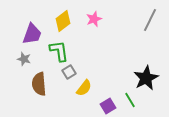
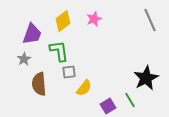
gray line: rotated 50 degrees counterclockwise
gray star: rotated 24 degrees clockwise
gray square: rotated 24 degrees clockwise
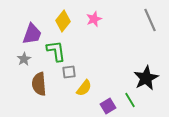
yellow diamond: rotated 15 degrees counterclockwise
green L-shape: moved 3 px left
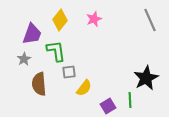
yellow diamond: moved 3 px left, 1 px up
green line: rotated 28 degrees clockwise
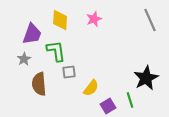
yellow diamond: rotated 35 degrees counterclockwise
yellow semicircle: moved 7 px right
green line: rotated 14 degrees counterclockwise
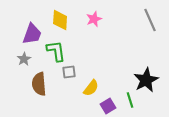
black star: moved 2 px down
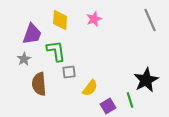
yellow semicircle: moved 1 px left
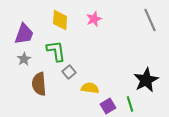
purple trapezoid: moved 8 px left
gray square: rotated 32 degrees counterclockwise
yellow semicircle: rotated 120 degrees counterclockwise
green line: moved 4 px down
